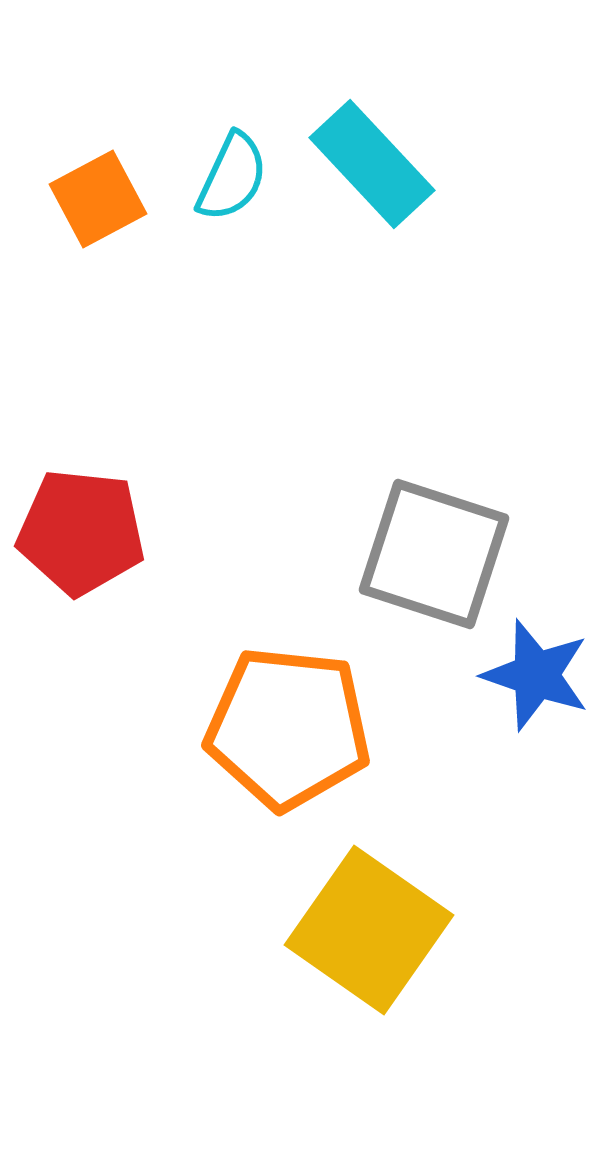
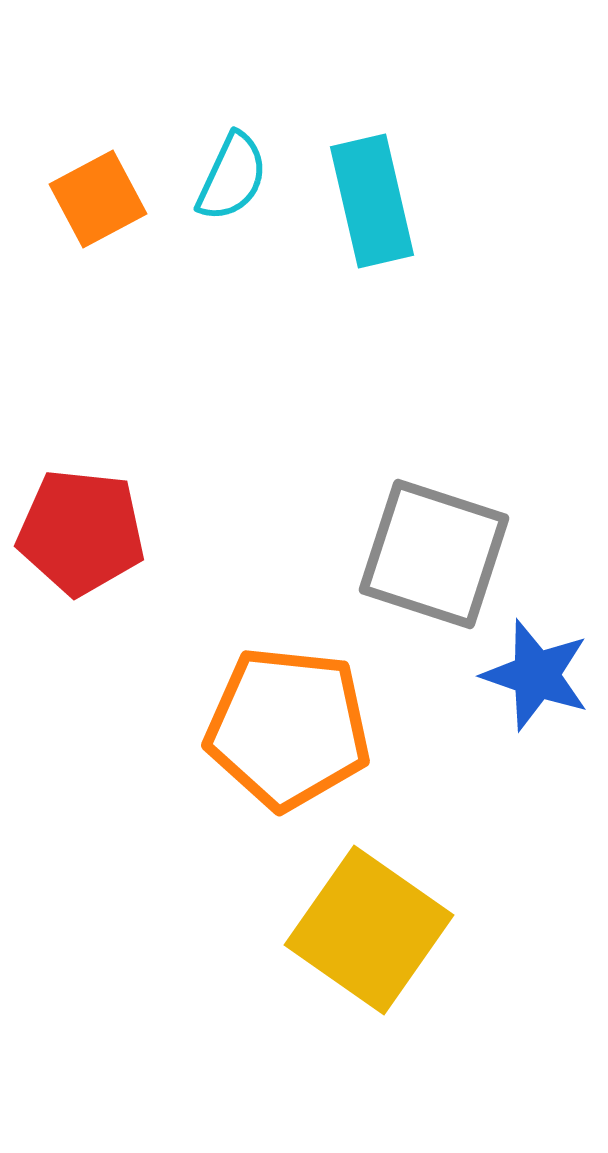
cyan rectangle: moved 37 px down; rotated 30 degrees clockwise
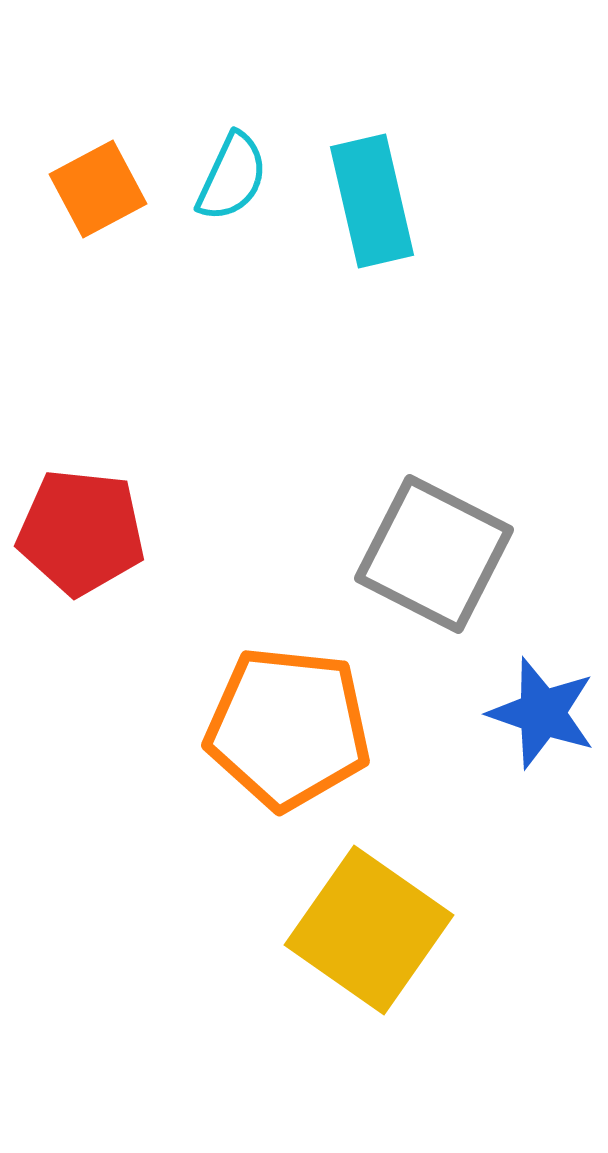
orange square: moved 10 px up
gray square: rotated 9 degrees clockwise
blue star: moved 6 px right, 38 px down
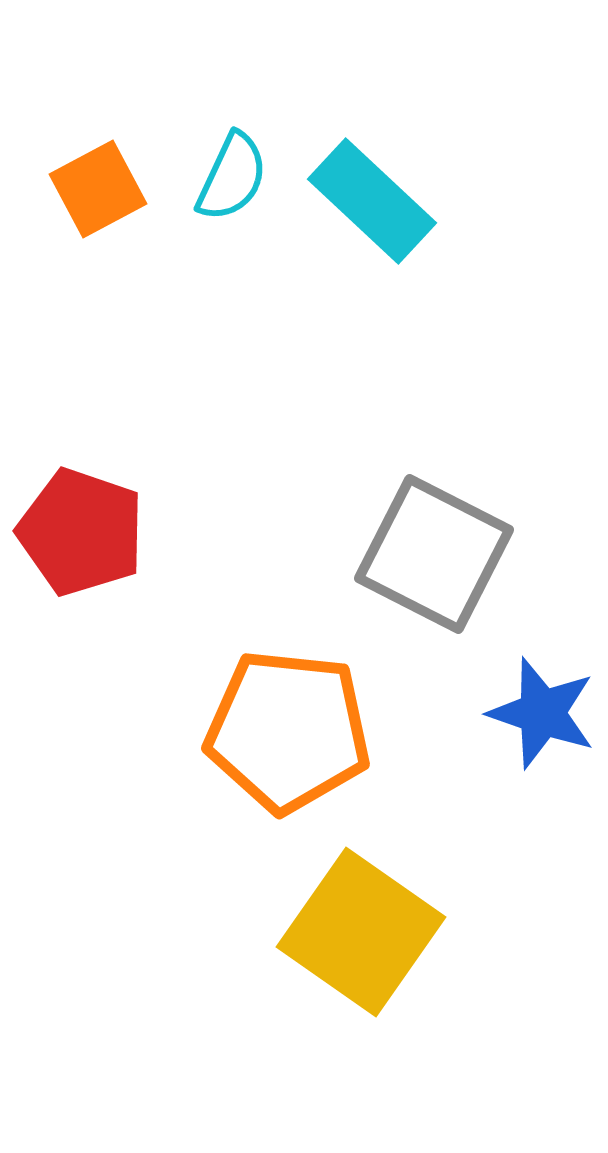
cyan rectangle: rotated 34 degrees counterclockwise
red pentagon: rotated 13 degrees clockwise
orange pentagon: moved 3 px down
yellow square: moved 8 px left, 2 px down
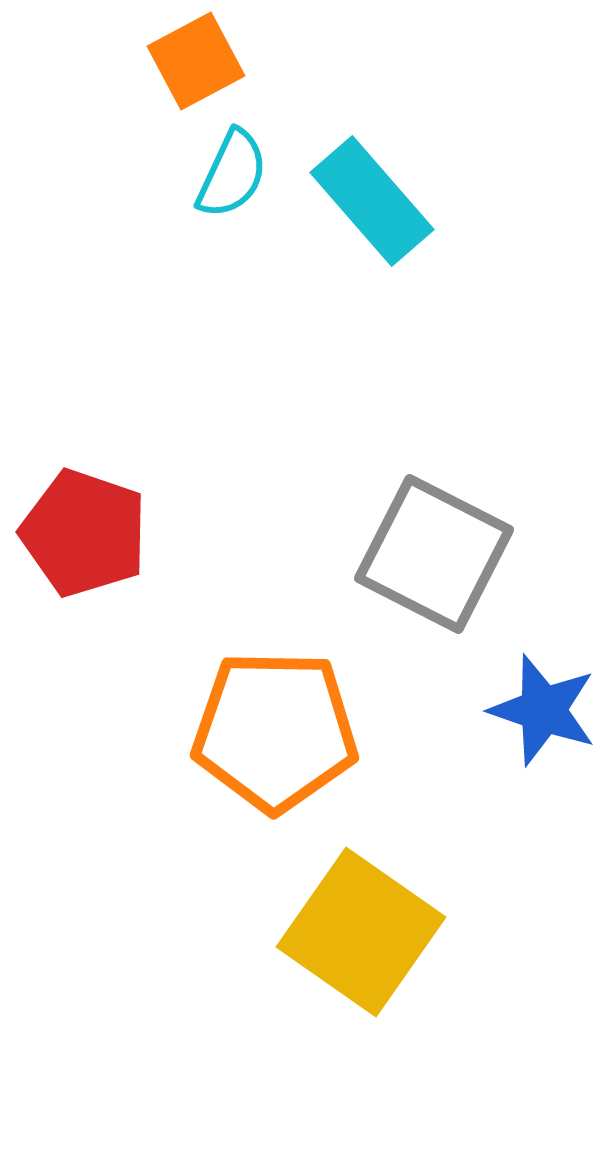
cyan semicircle: moved 3 px up
orange square: moved 98 px right, 128 px up
cyan rectangle: rotated 6 degrees clockwise
red pentagon: moved 3 px right, 1 px down
blue star: moved 1 px right, 3 px up
orange pentagon: moved 13 px left; rotated 5 degrees counterclockwise
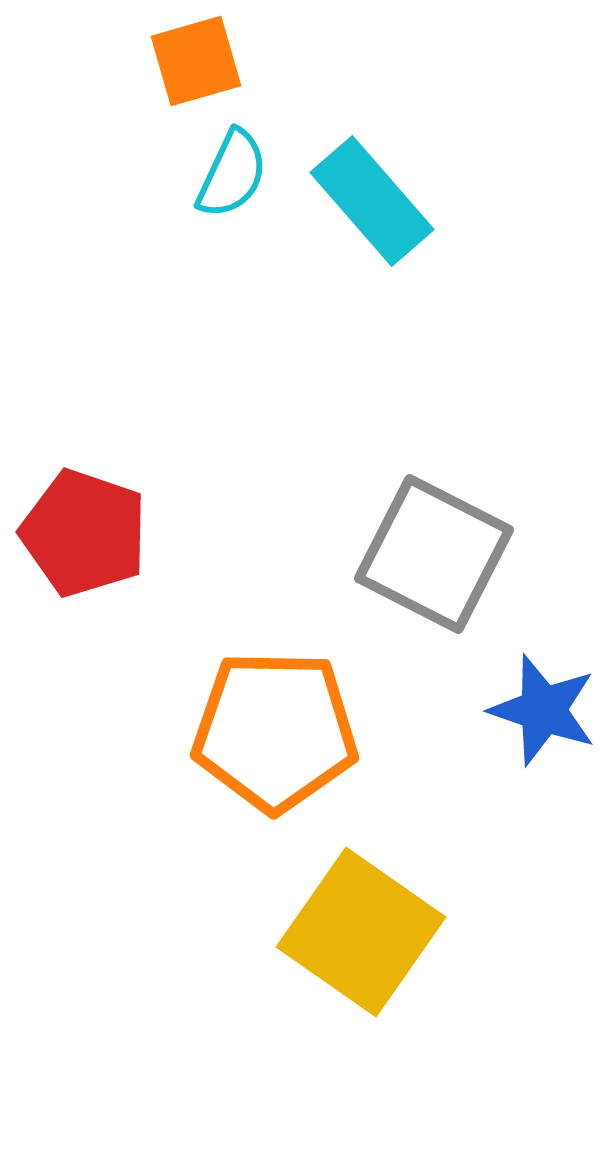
orange square: rotated 12 degrees clockwise
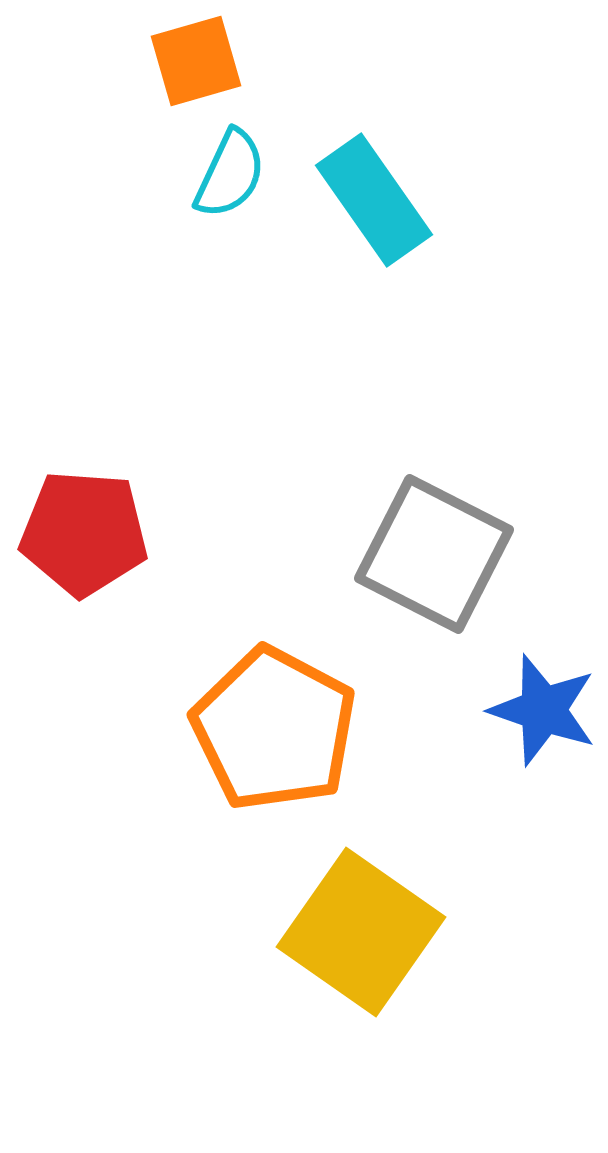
cyan semicircle: moved 2 px left
cyan rectangle: moved 2 px right, 1 px up; rotated 6 degrees clockwise
red pentagon: rotated 15 degrees counterclockwise
orange pentagon: moved 1 px left, 2 px up; rotated 27 degrees clockwise
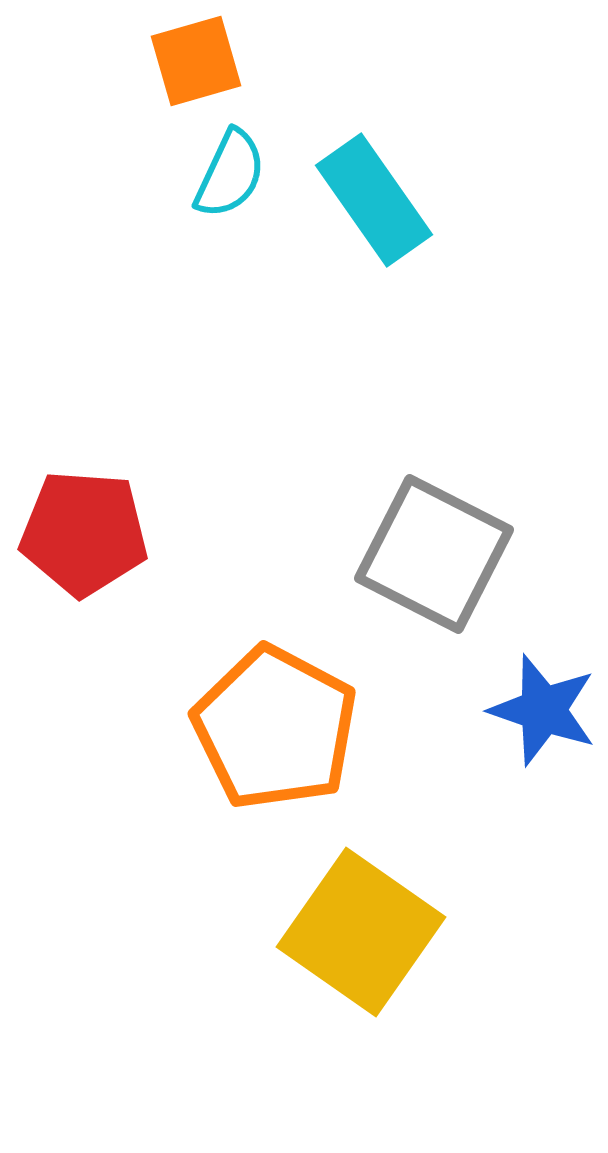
orange pentagon: moved 1 px right, 1 px up
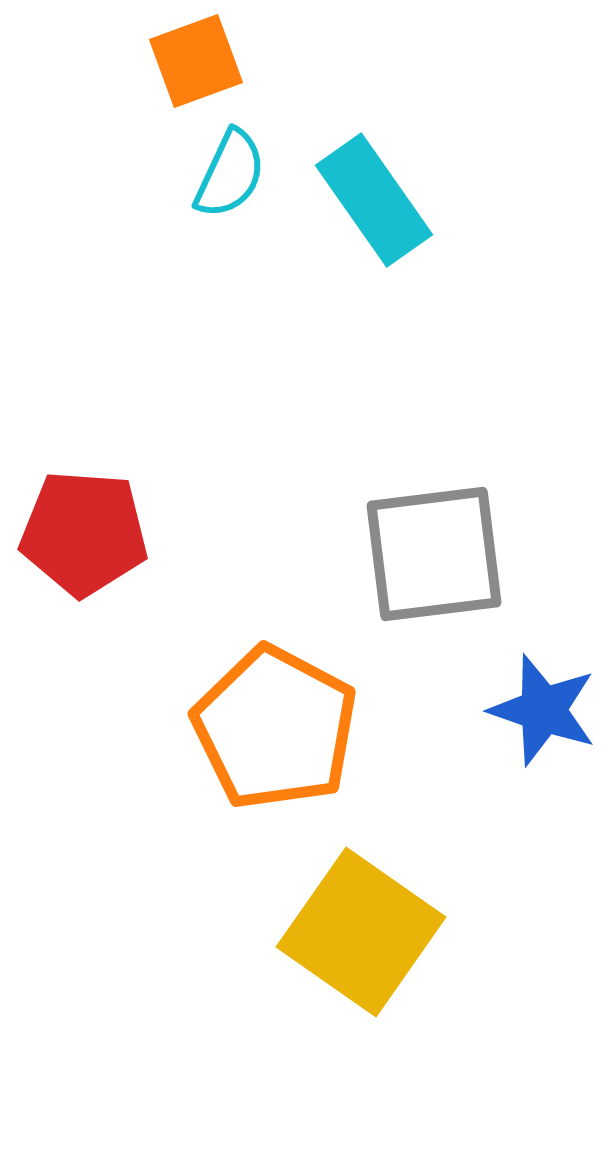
orange square: rotated 4 degrees counterclockwise
gray square: rotated 34 degrees counterclockwise
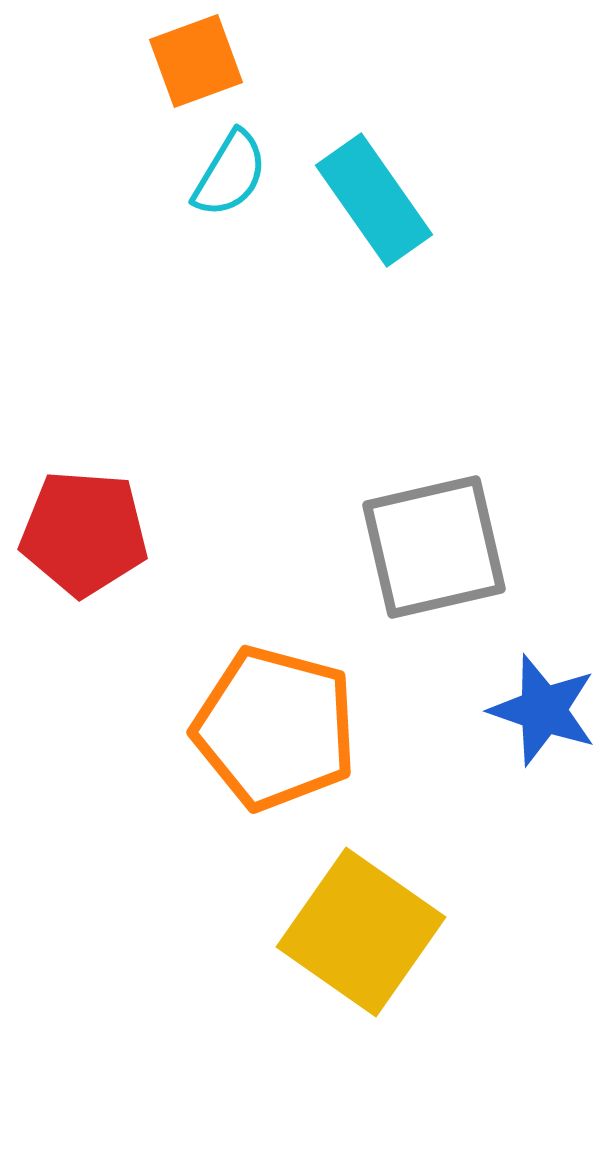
cyan semicircle: rotated 6 degrees clockwise
gray square: moved 7 px up; rotated 6 degrees counterclockwise
orange pentagon: rotated 13 degrees counterclockwise
